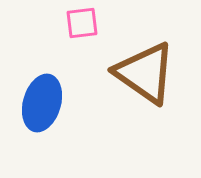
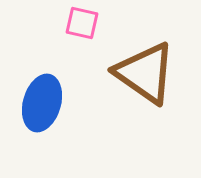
pink square: rotated 20 degrees clockwise
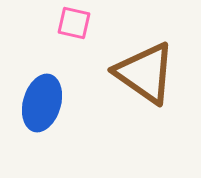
pink square: moved 8 px left
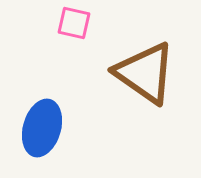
blue ellipse: moved 25 px down
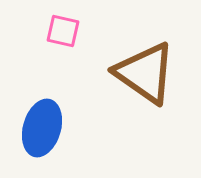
pink square: moved 11 px left, 8 px down
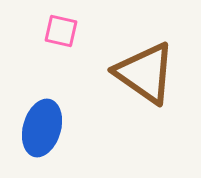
pink square: moved 2 px left
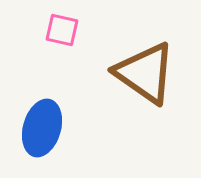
pink square: moved 1 px right, 1 px up
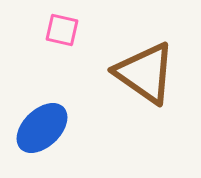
blue ellipse: rotated 30 degrees clockwise
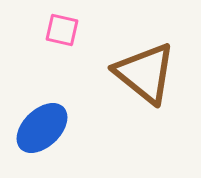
brown triangle: rotated 4 degrees clockwise
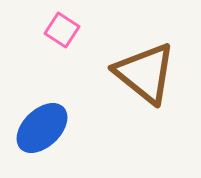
pink square: rotated 20 degrees clockwise
